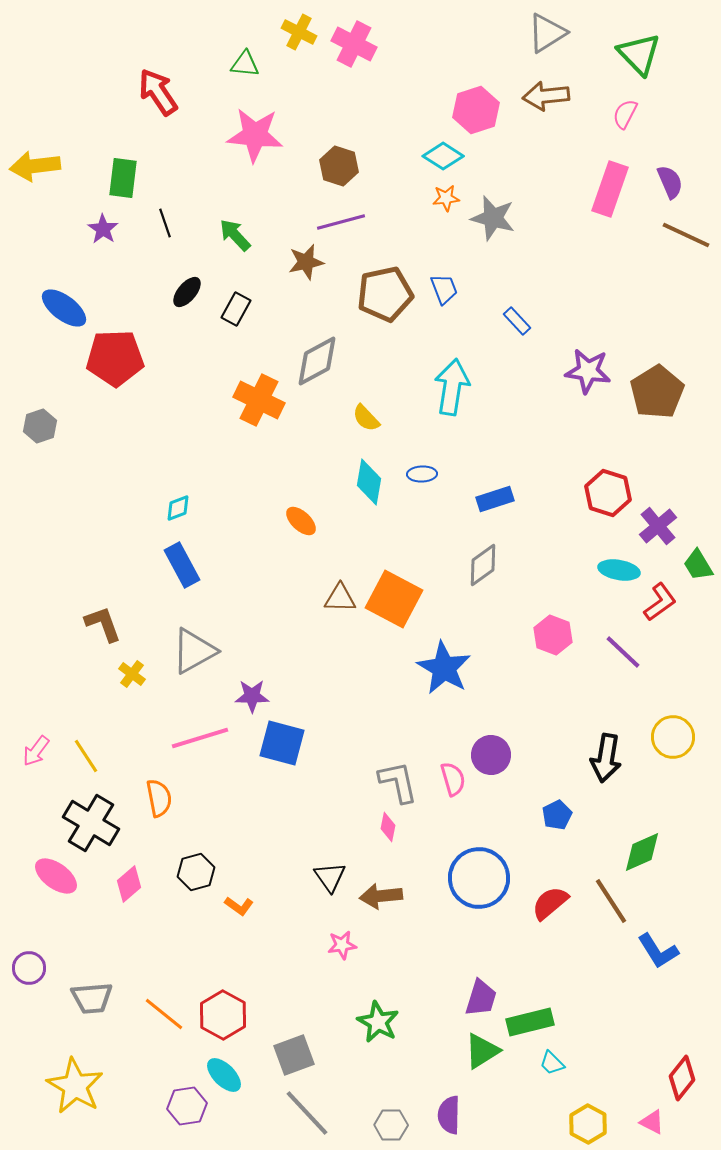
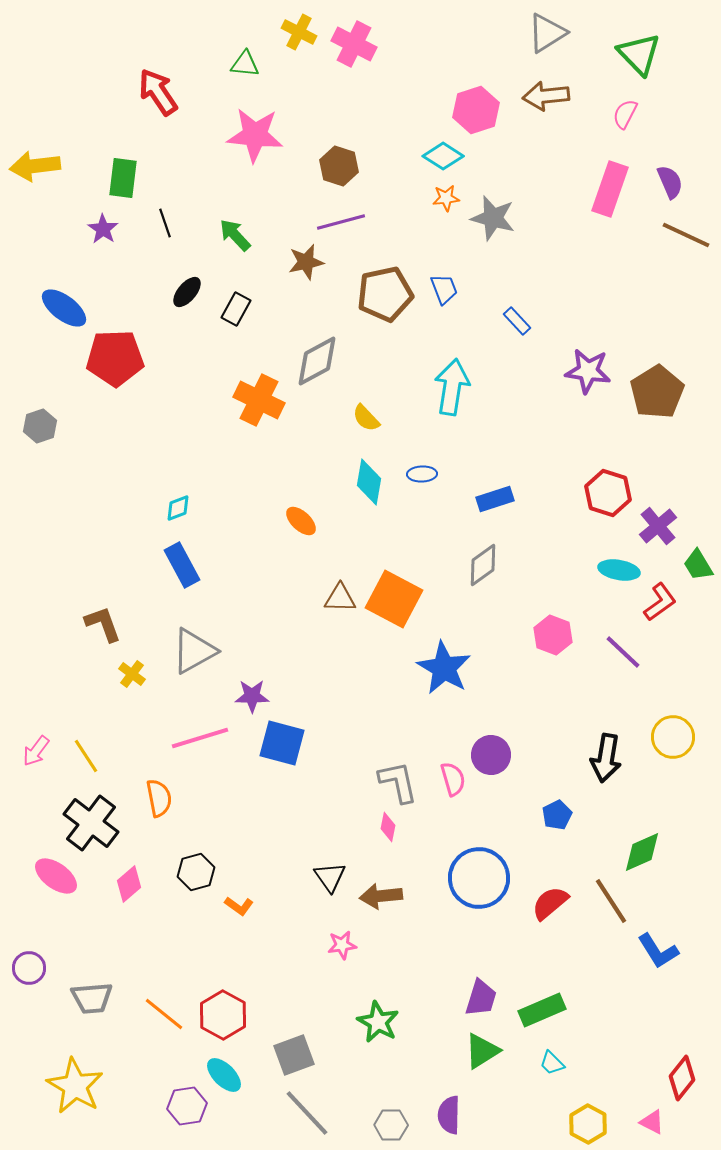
black cross at (91, 823): rotated 6 degrees clockwise
green rectangle at (530, 1022): moved 12 px right, 12 px up; rotated 9 degrees counterclockwise
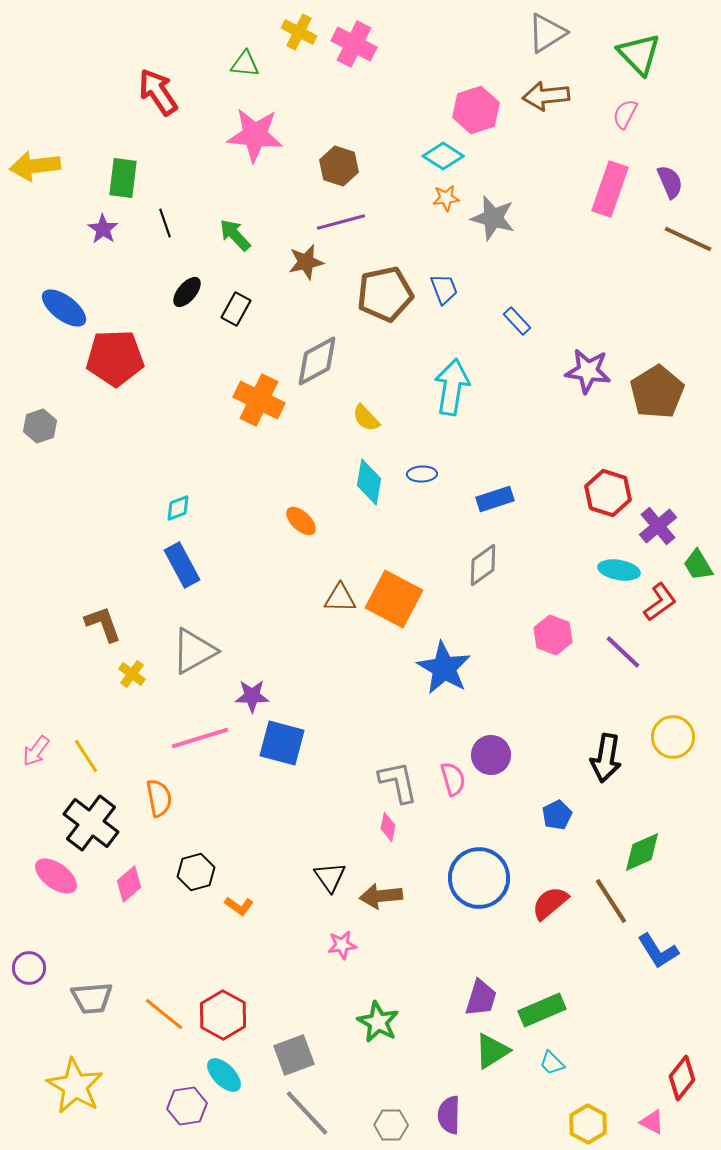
brown line at (686, 235): moved 2 px right, 4 px down
green triangle at (482, 1051): moved 10 px right
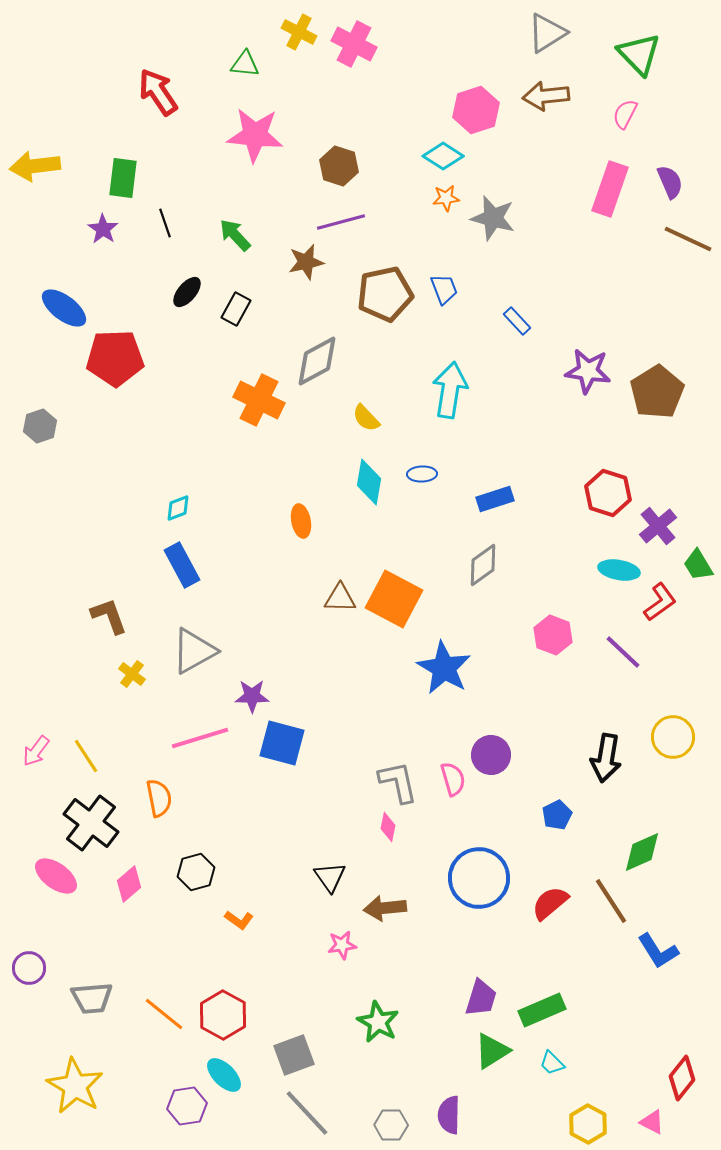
cyan arrow at (452, 387): moved 2 px left, 3 px down
orange ellipse at (301, 521): rotated 36 degrees clockwise
brown L-shape at (103, 624): moved 6 px right, 8 px up
brown arrow at (381, 896): moved 4 px right, 12 px down
orange L-shape at (239, 906): moved 14 px down
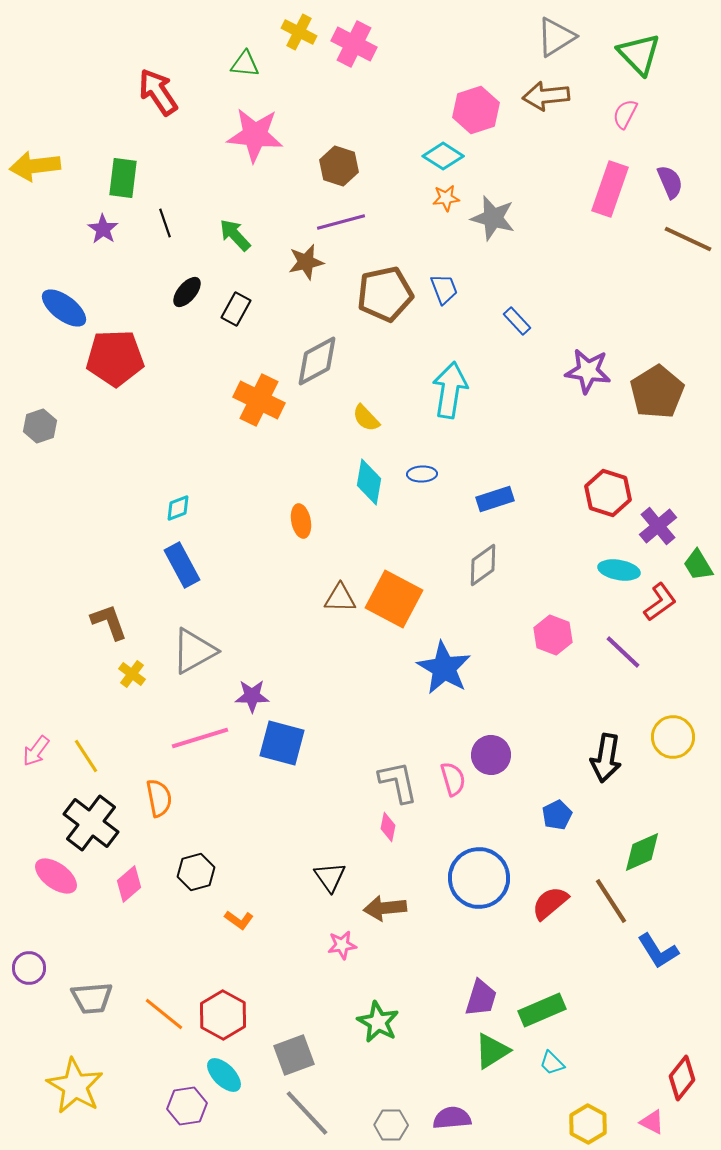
gray triangle at (547, 33): moved 9 px right, 4 px down
brown L-shape at (109, 616): moved 6 px down
purple semicircle at (449, 1115): moved 3 px right, 3 px down; rotated 84 degrees clockwise
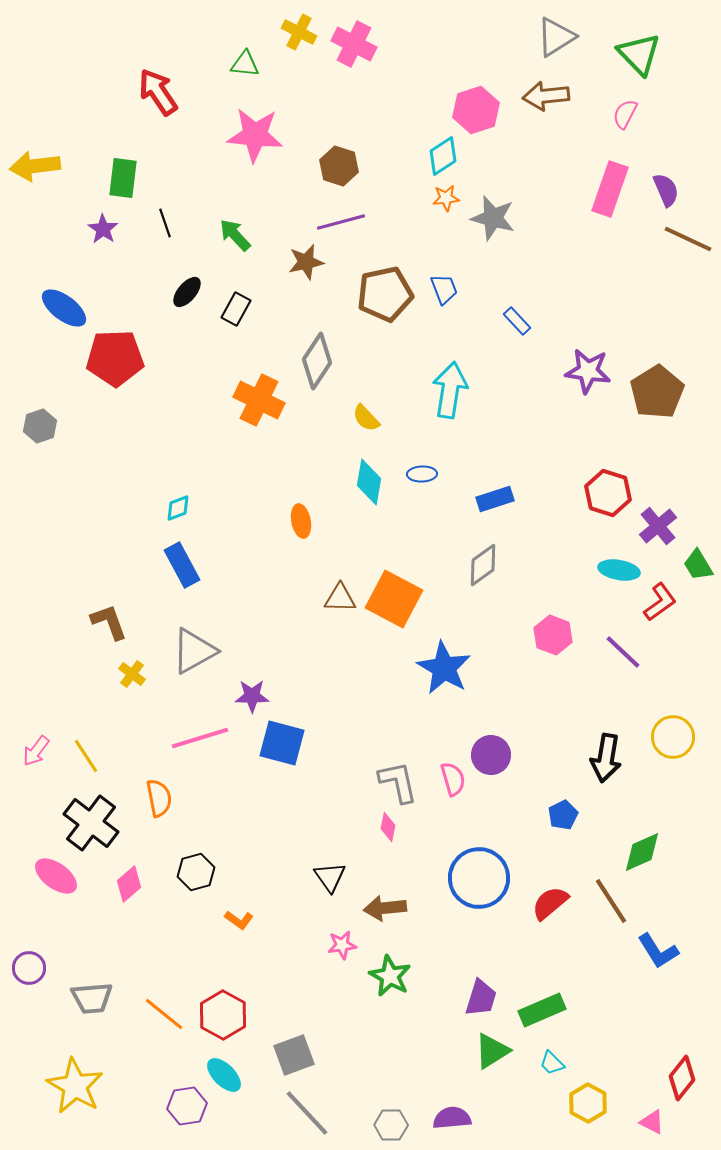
cyan diamond at (443, 156): rotated 66 degrees counterclockwise
purple semicircle at (670, 182): moved 4 px left, 8 px down
gray diamond at (317, 361): rotated 28 degrees counterclockwise
blue pentagon at (557, 815): moved 6 px right
green star at (378, 1022): moved 12 px right, 46 px up
yellow hexagon at (588, 1124): moved 21 px up
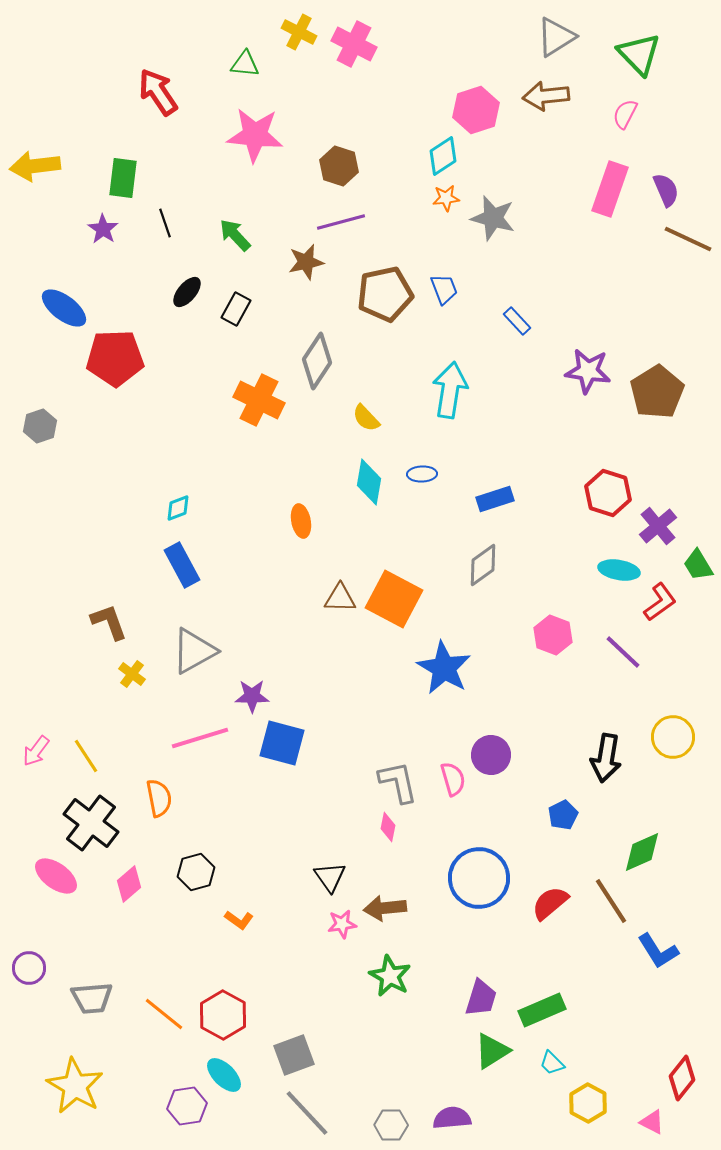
pink star at (342, 945): moved 21 px up
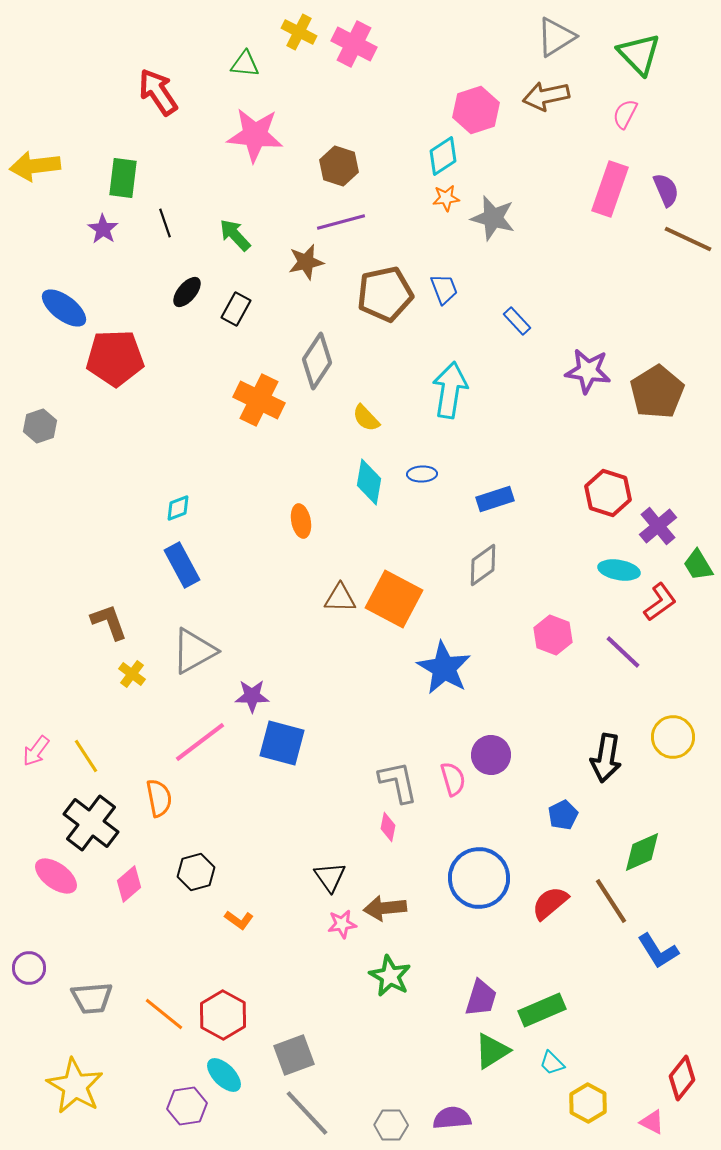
brown arrow at (546, 96): rotated 6 degrees counterclockwise
pink line at (200, 738): moved 4 px down; rotated 20 degrees counterclockwise
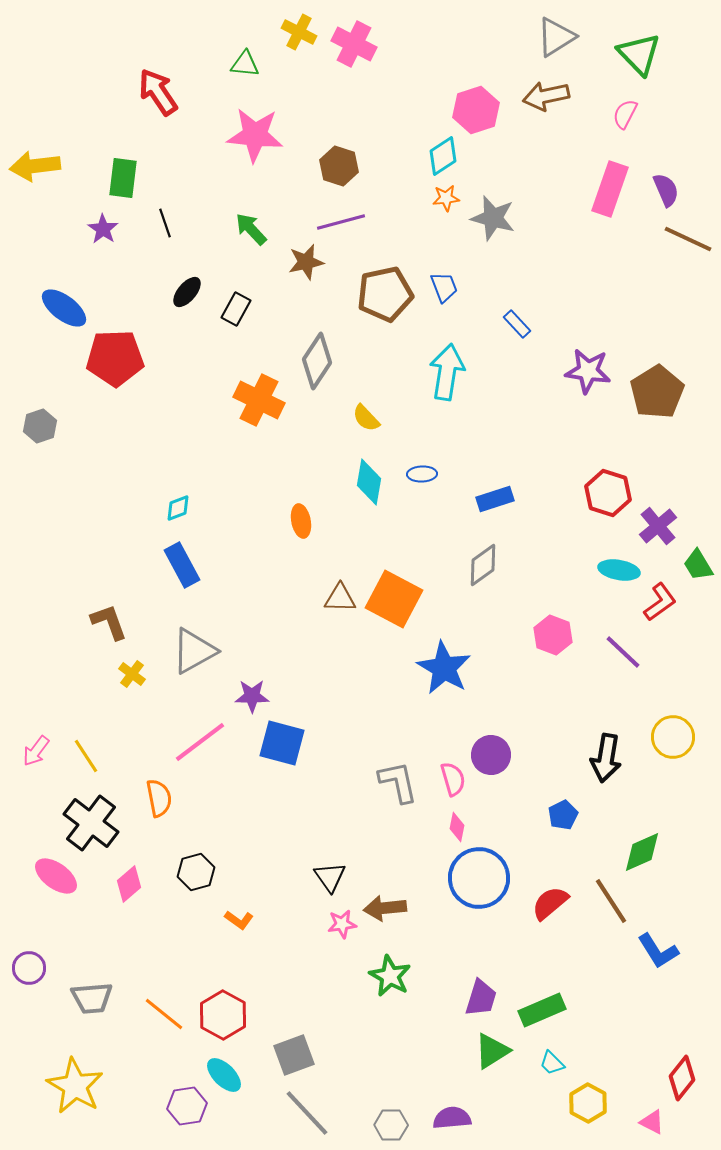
green arrow at (235, 235): moved 16 px right, 6 px up
blue trapezoid at (444, 289): moved 2 px up
blue rectangle at (517, 321): moved 3 px down
cyan arrow at (450, 390): moved 3 px left, 18 px up
pink diamond at (388, 827): moved 69 px right
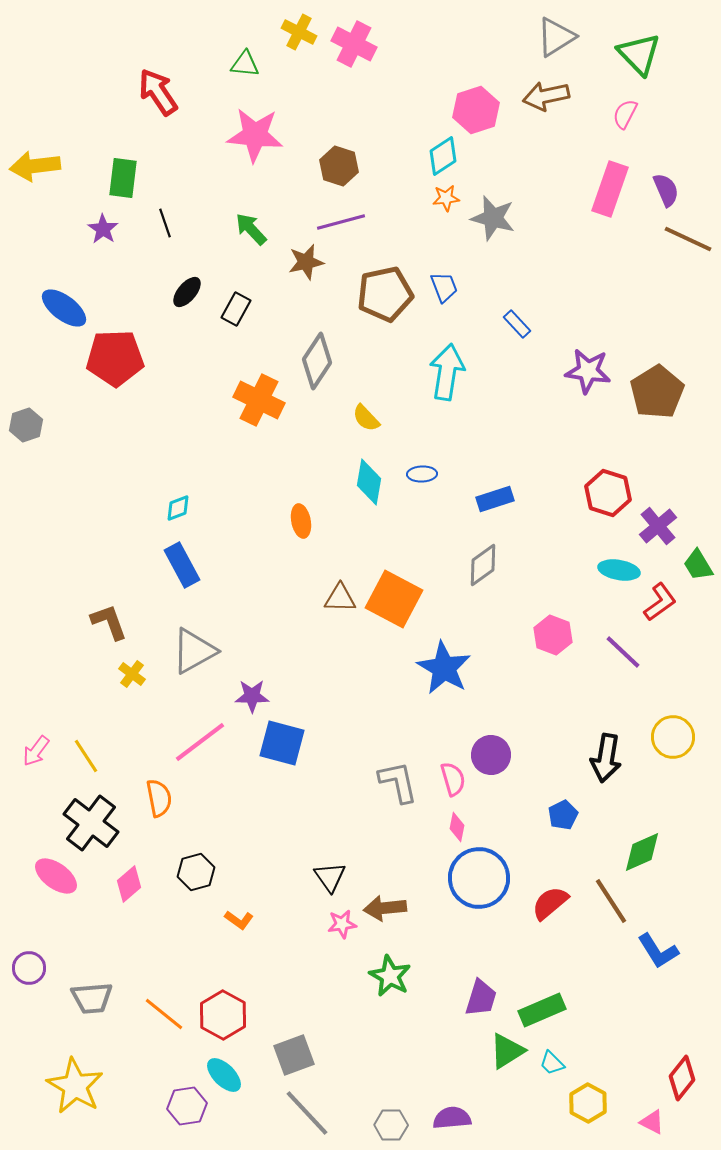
gray hexagon at (40, 426): moved 14 px left, 1 px up
green triangle at (492, 1051): moved 15 px right
